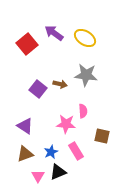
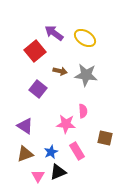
red square: moved 8 px right, 7 px down
brown arrow: moved 13 px up
brown square: moved 3 px right, 2 px down
pink rectangle: moved 1 px right
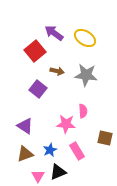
brown arrow: moved 3 px left
blue star: moved 1 px left, 2 px up
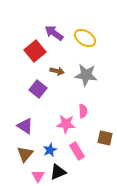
brown triangle: rotated 30 degrees counterclockwise
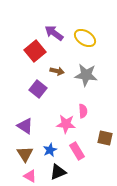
brown triangle: rotated 12 degrees counterclockwise
pink triangle: moved 8 px left; rotated 32 degrees counterclockwise
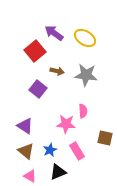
brown triangle: moved 1 px right, 3 px up; rotated 18 degrees counterclockwise
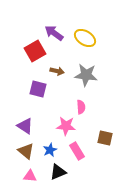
red square: rotated 10 degrees clockwise
purple square: rotated 24 degrees counterclockwise
pink semicircle: moved 2 px left, 4 px up
pink star: moved 2 px down
pink triangle: rotated 24 degrees counterclockwise
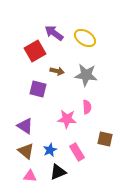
pink semicircle: moved 6 px right
pink star: moved 1 px right, 7 px up
brown square: moved 1 px down
pink rectangle: moved 1 px down
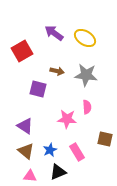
red square: moved 13 px left
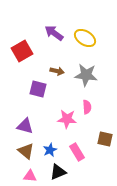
purple triangle: rotated 18 degrees counterclockwise
